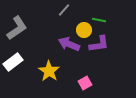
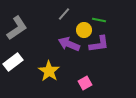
gray line: moved 4 px down
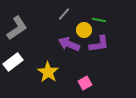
yellow star: moved 1 px left, 1 px down
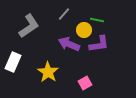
green line: moved 2 px left
gray L-shape: moved 12 px right, 2 px up
white rectangle: rotated 30 degrees counterclockwise
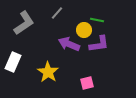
gray line: moved 7 px left, 1 px up
gray L-shape: moved 5 px left, 3 px up
pink square: moved 2 px right; rotated 16 degrees clockwise
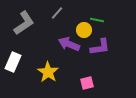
purple L-shape: moved 1 px right, 3 px down
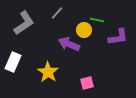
purple L-shape: moved 18 px right, 10 px up
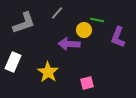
gray L-shape: rotated 15 degrees clockwise
purple L-shape: rotated 120 degrees clockwise
purple arrow: rotated 20 degrees counterclockwise
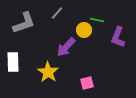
purple arrow: moved 3 px left, 3 px down; rotated 50 degrees counterclockwise
white rectangle: rotated 24 degrees counterclockwise
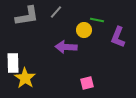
gray line: moved 1 px left, 1 px up
gray L-shape: moved 3 px right, 7 px up; rotated 10 degrees clockwise
purple arrow: rotated 50 degrees clockwise
white rectangle: moved 1 px down
yellow star: moved 23 px left, 6 px down
